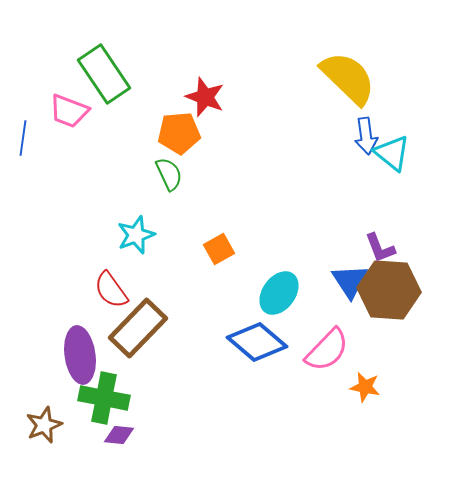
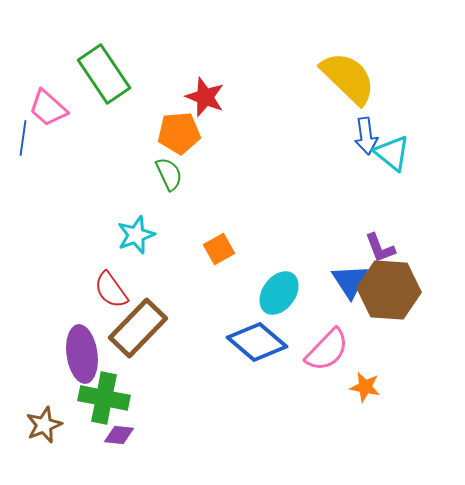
pink trapezoid: moved 21 px left, 3 px up; rotated 21 degrees clockwise
purple ellipse: moved 2 px right, 1 px up
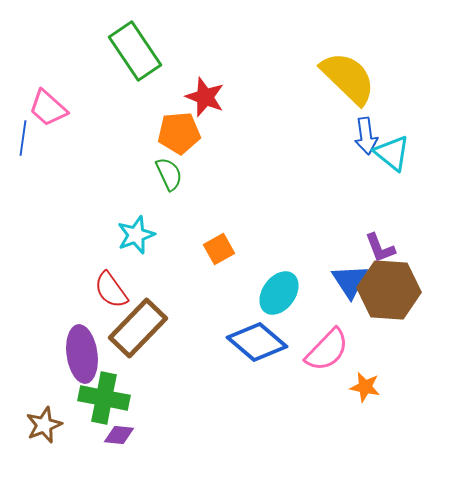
green rectangle: moved 31 px right, 23 px up
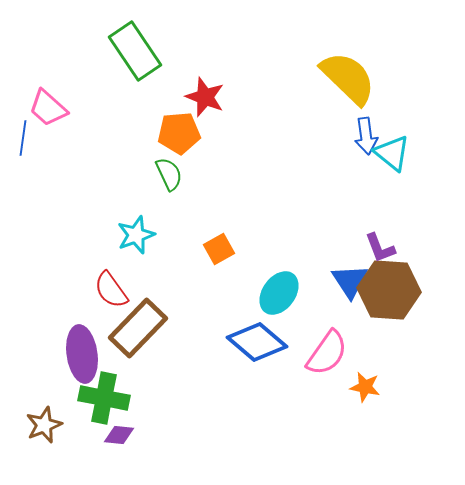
pink semicircle: moved 3 px down; rotated 9 degrees counterclockwise
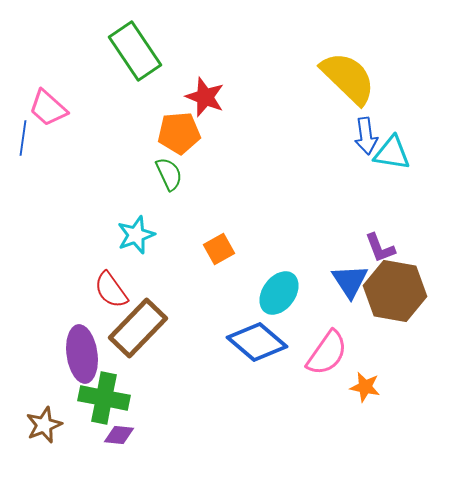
cyan triangle: rotated 30 degrees counterclockwise
brown hexagon: moved 6 px right, 1 px down; rotated 6 degrees clockwise
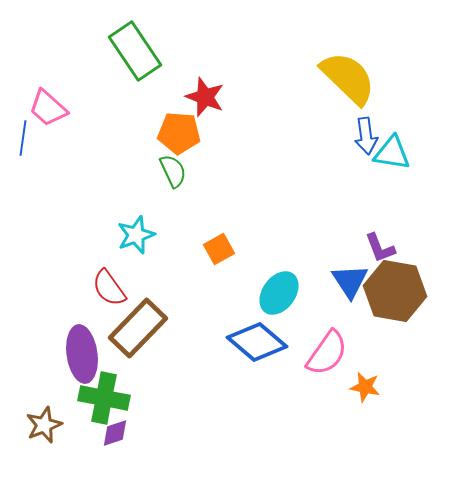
orange pentagon: rotated 9 degrees clockwise
green semicircle: moved 4 px right, 3 px up
red semicircle: moved 2 px left, 2 px up
purple diamond: moved 4 px left, 2 px up; rotated 24 degrees counterclockwise
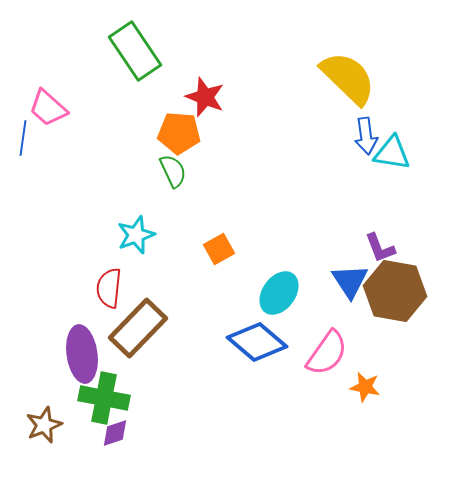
red semicircle: rotated 42 degrees clockwise
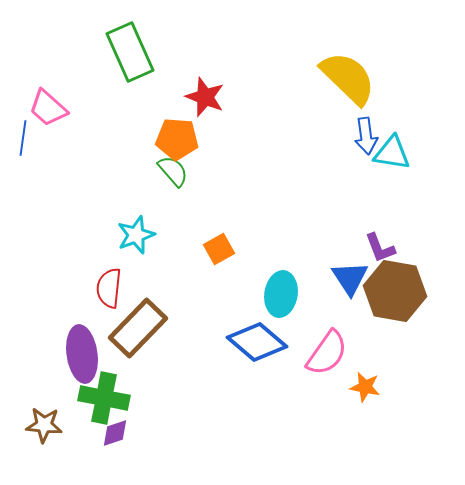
green rectangle: moved 5 px left, 1 px down; rotated 10 degrees clockwise
orange pentagon: moved 2 px left, 6 px down
green semicircle: rotated 16 degrees counterclockwise
blue triangle: moved 3 px up
cyan ellipse: moved 2 px right, 1 px down; rotated 27 degrees counterclockwise
brown star: rotated 27 degrees clockwise
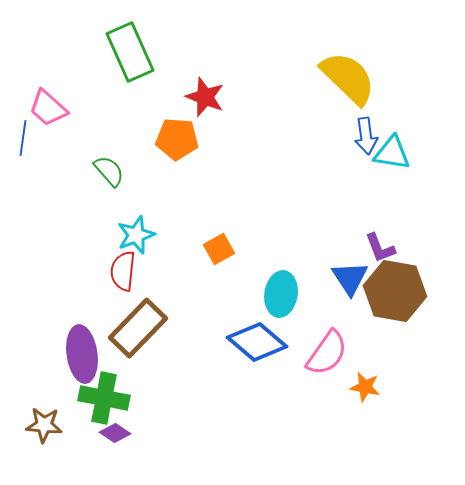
green semicircle: moved 64 px left
red semicircle: moved 14 px right, 17 px up
purple diamond: rotated 52 degrees clockwise
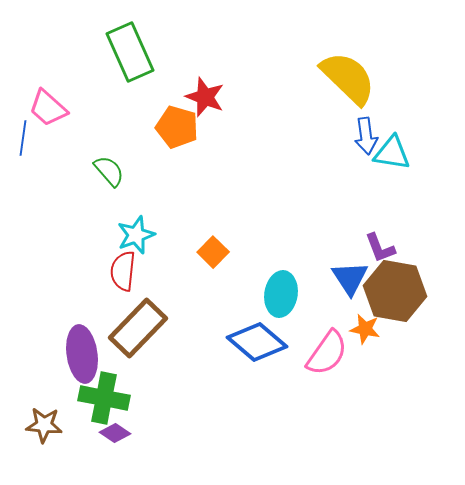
orange pentagon: moved 12 px up; rotated 12 degrees clockwise
orange square: moved 6 px left, 3 px down; rotated 16 degrees counterclockwise
orange star: moved 58 px up
